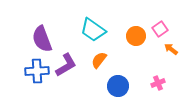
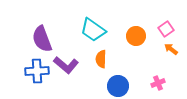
pink square: moved 6 px right
orange semicircle: moved 2 px right, 1 px up; rotated 36 degrees counterclockwise
purple L-shape: rotated 70 degrees clockwise
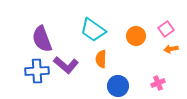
orange arrow: rotated 48 degrees counterclockwise
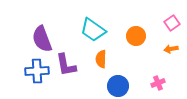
pink square: moved 6 px right, 6 px up
purple L-shape: rotated 40 degrees clockwise
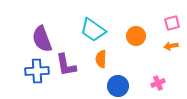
pink square: rotated 21 degrees clockwise
orange arrow: moved 3 px up
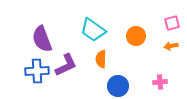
purple L-shape: rotated 105 degrees counterclockwise
pink cross: moved 2 px right, 1 px up; rotated 16 degrees clockwise
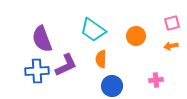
pink cross: moved 4 px left, 2 px up
blue circle: moved 6 px left
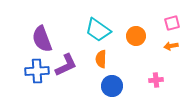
cyan trapezoid: moved 5 px right
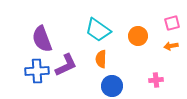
orange circle: moved 2 px right
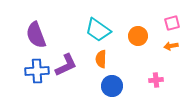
purple semicircle: moved 6 px left, 4 px up
